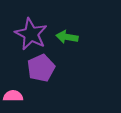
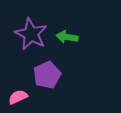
purple pentagon: moved 6 px right, 7 px down
pink semicircle: moved 5 px right, 1 px down; rotated 24 degrees counterclockwise
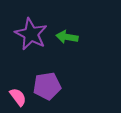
purple pentagon: moved 11 px down; rotated 16 degrees clockwise
pink semicircle: rotated 78 degrees clockwise
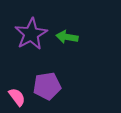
purple star: rotated 16 degrees clockwise
pink semicircle: moved 1 px left
